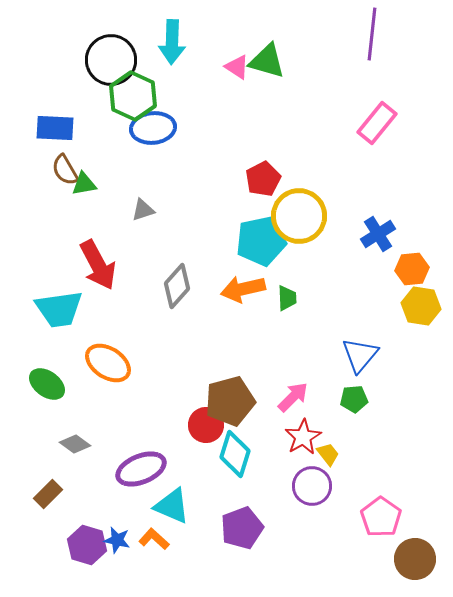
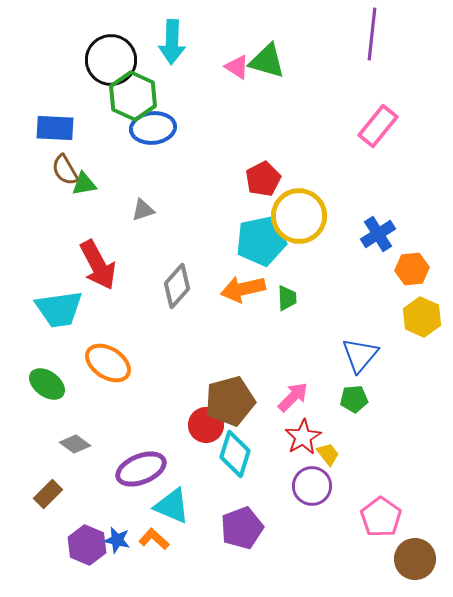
pink rectangle at (377, 123): moved 1 px right, 3 px down
yellow hexagon at (421, 306): moved 1 px right, 11 px down; rotated 15 degrees clockwise
purple hexagon at (87, 545): rotated 6 degrees clockwise
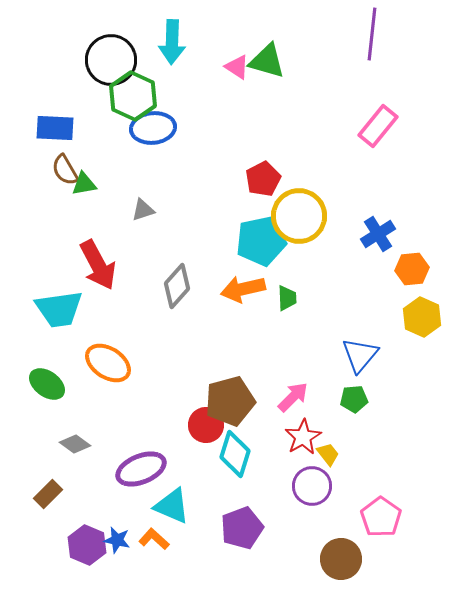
brown circle at (415, 559): moved 74 px left
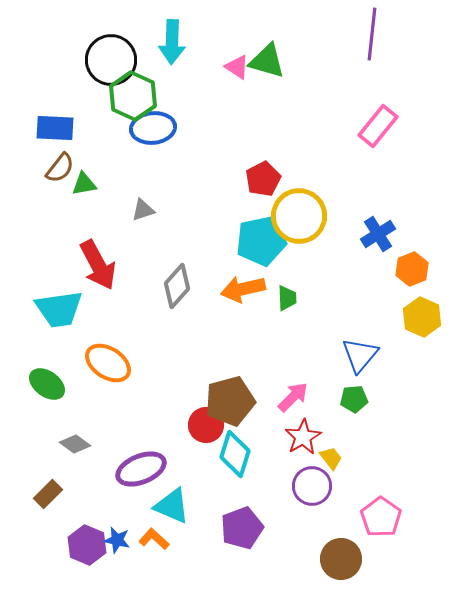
brown semicircle at (65, 170): moved 5 px left, 2 px up; rotated 112 degrees counterclockwise
orange hexagon at (412, 269): rotated 16 degrees counterclockwise
yellow trapezoid at (328, 454): moved 3 px right, 4 px down
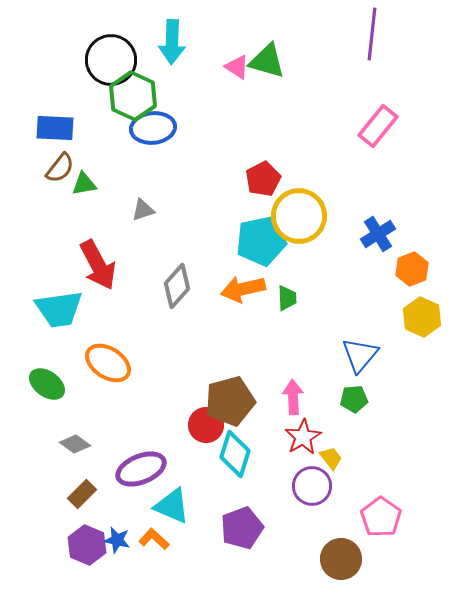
pink arrow at (293, 397): rotated 48 degrees counterclockwise
brown rectangle at (48, 494): moved 34 px right
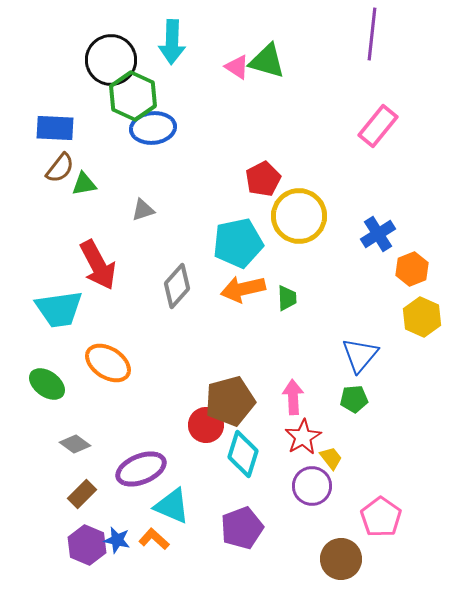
cyan pentagon at (261, 241): moved 23 px left, 2 px down
cyan diamond at (235, 454): moved 8 px right
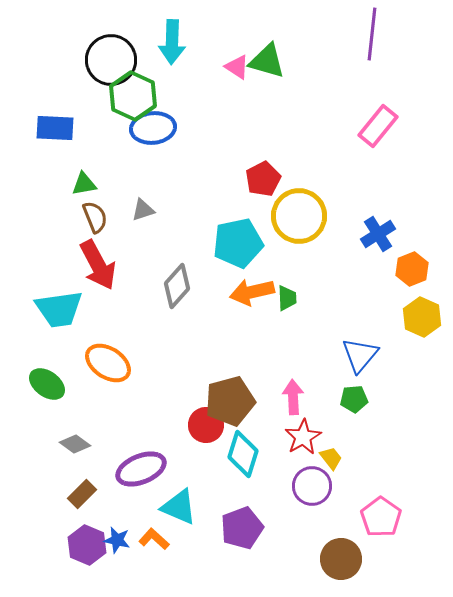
brown semicircle at (60, 168): moved 35 px right, 49 px down; rotated 60 degrees counterclockwise
orange arrow at (243, 289): moved 9 px right, 3 px down
cyan triangle at (172, 506): moved 7 px right, 1 px down
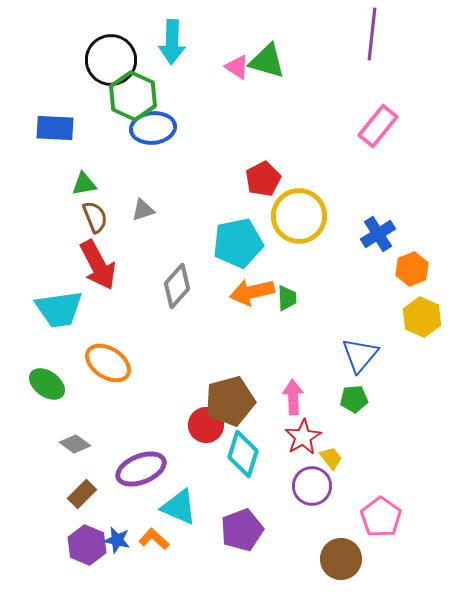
purple pentagon at (242, 528): moved 2 px down
